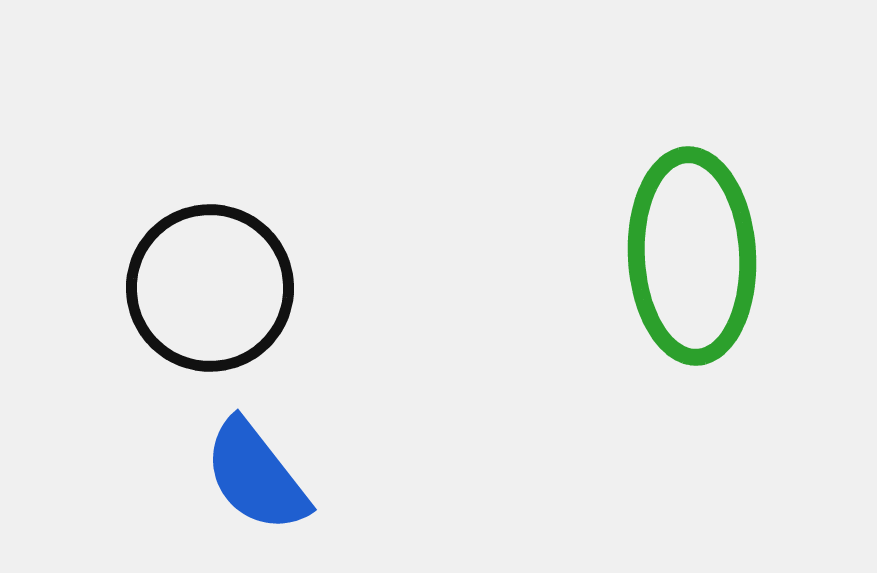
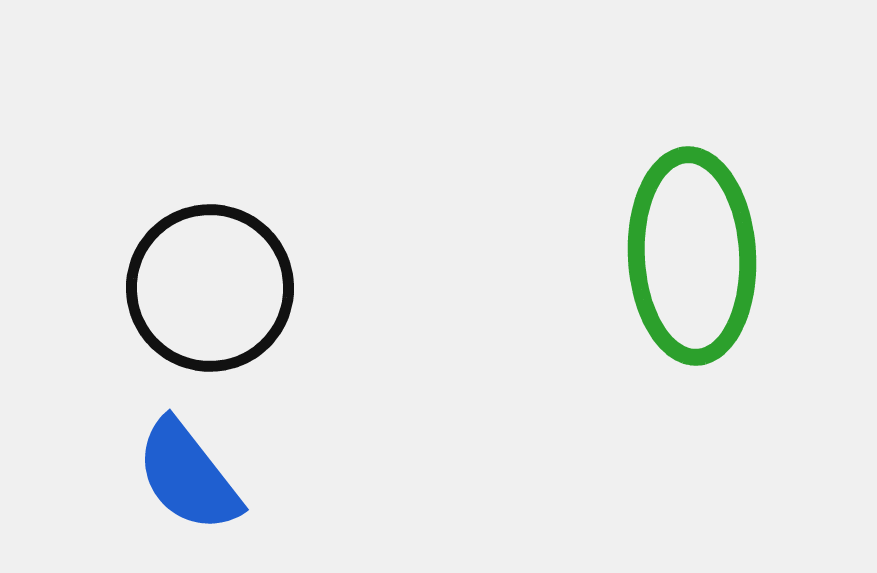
blue semicircle: moved 68 px left
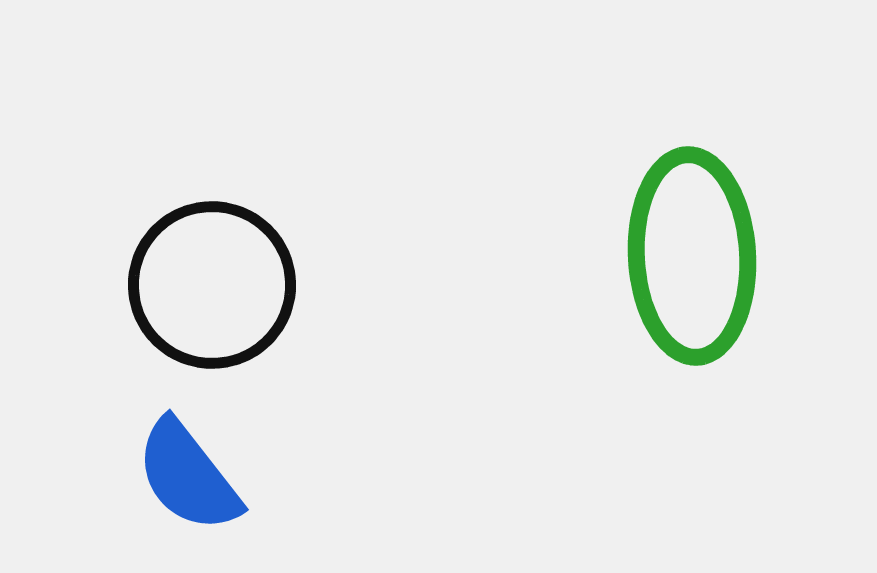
black circle: moved 2 px right, 3 px up
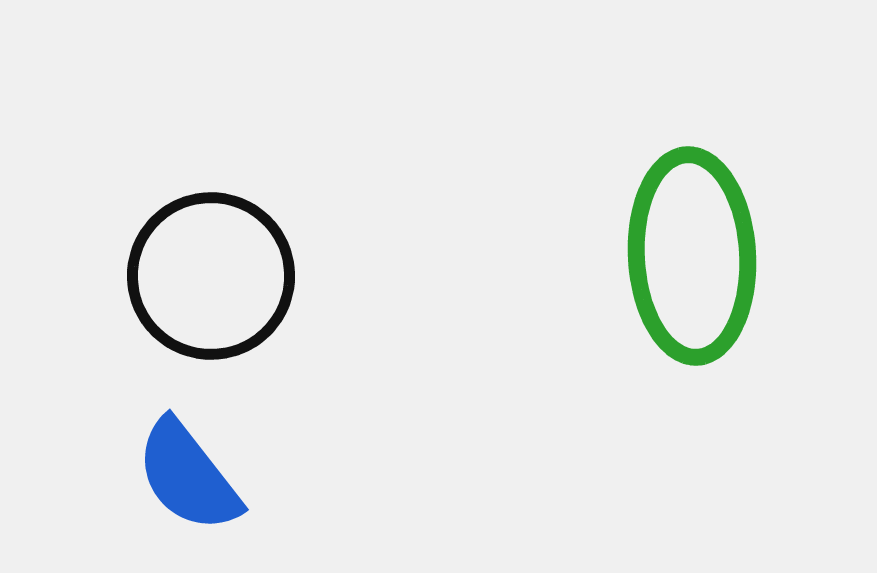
black circle: moved 1 px left, 9 px up
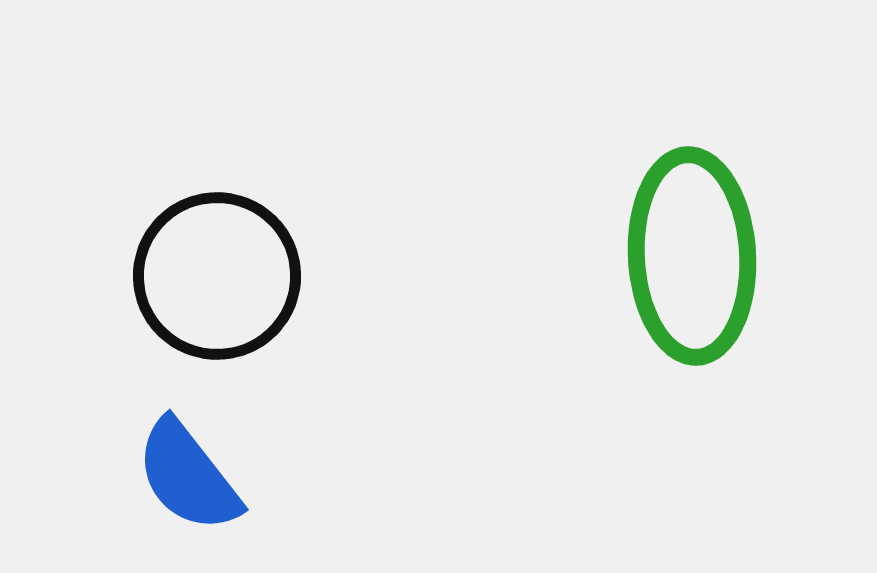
black circle: moved 6 px right
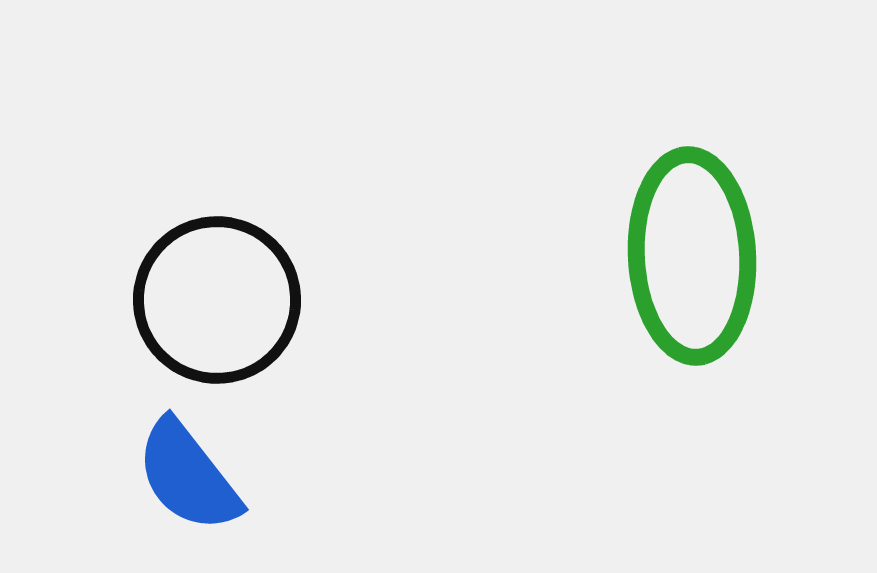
black circle: moved 24 px down
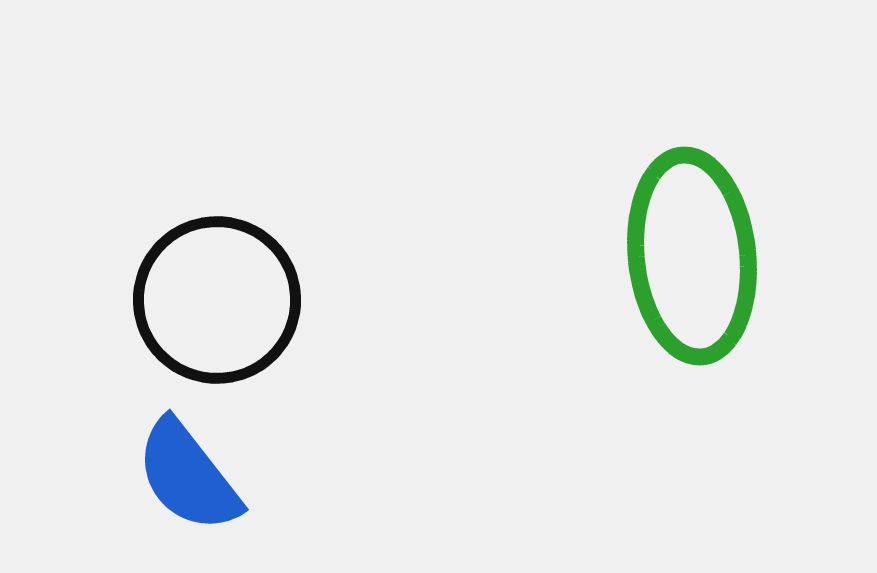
green ellipse: rotated 3 degrees counterclockwise
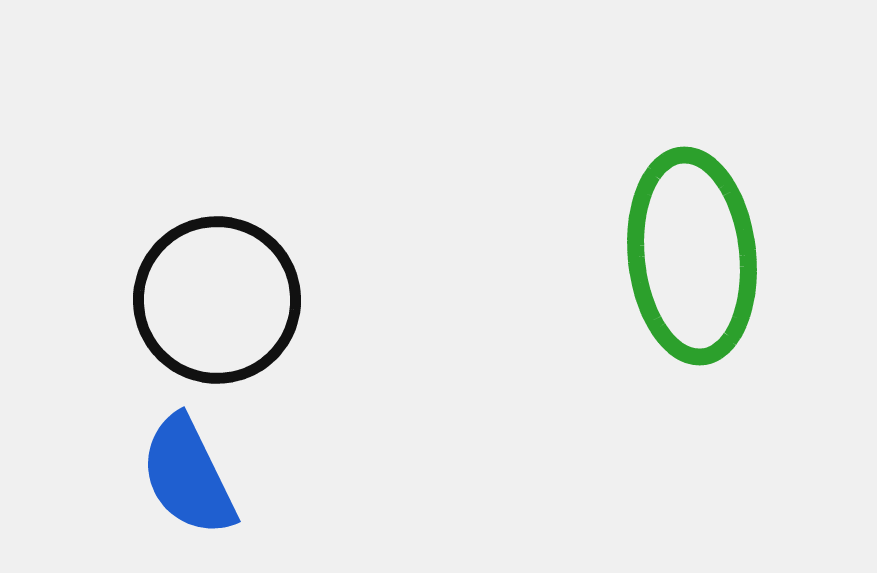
blue semicircle: rotated 12 degrees clockwise
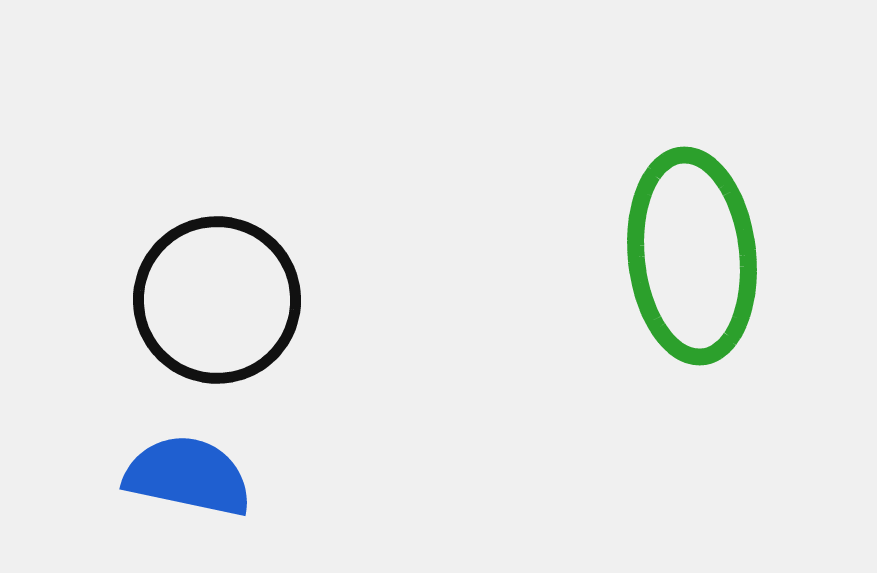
blue semicircle: rotated 128 degrees clockwise
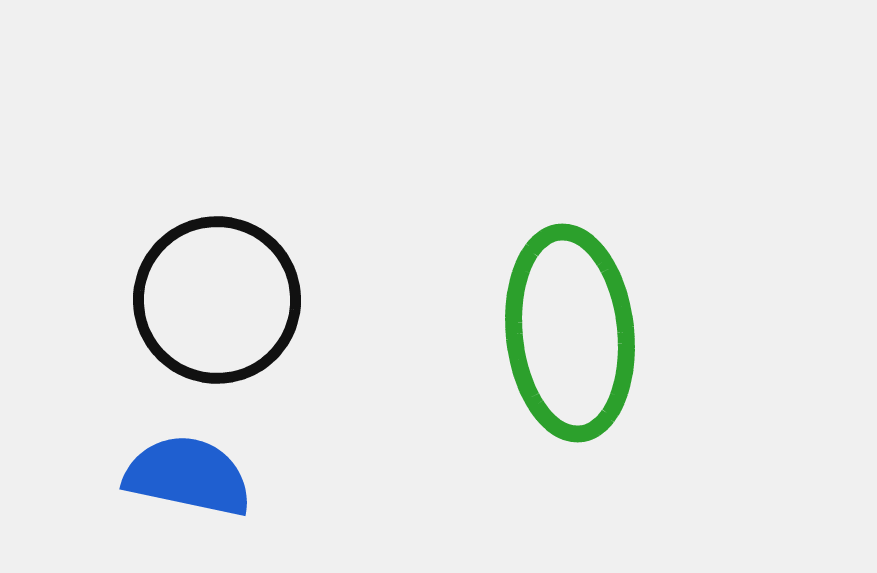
green ellipse: moved 122 px left, 77 px down
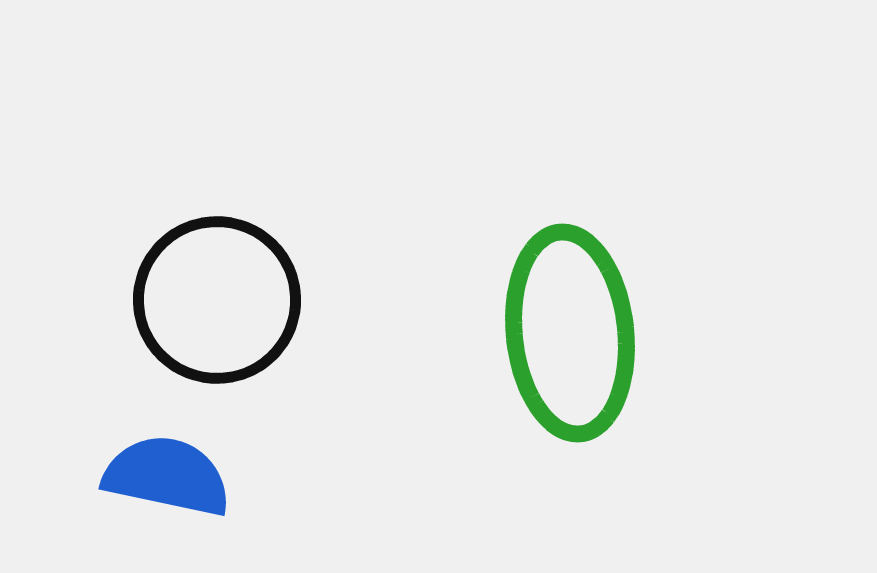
blue semicircle: moved 21 px left
